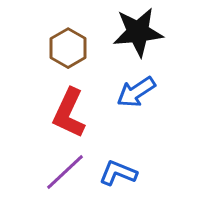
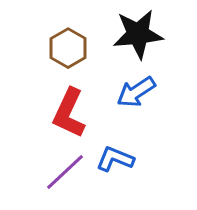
black star: moved 2 px down
blue L-shape: moved 3 px left, 14 px up
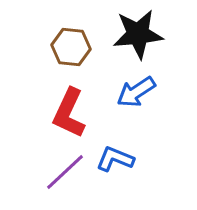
brown hexagon: moved 3 px right, 1 px up; rotated 24 degrees counterclockwise
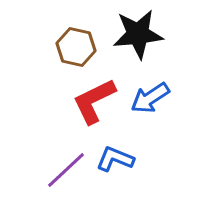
brown hexagon: moved 5 px right; rotated 6 degrees clockwise
blue arrow: moved 14 px right, 6 px down
red L-shape: moved 25 px right, 12 px up; rotated 39 degrees clockwise
purple line: moved 1 px right, 2 px up
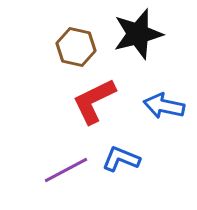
black star: rotated 9 degrees counterclockwise
blue arrow: moved 14 px right, 8 px down; rotated 45 degrees clockwise
blue L-shape: moved 6 px right
purple line: rotated 15 degrees clockwise
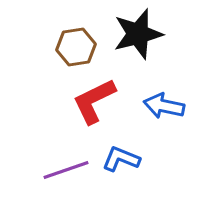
brown hexagon: rotated 21 degrees counterclockwise
purple line: rotated 9 degrees clockwise
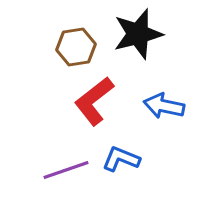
red L-shape: rotated 12 degrees counterclockwise
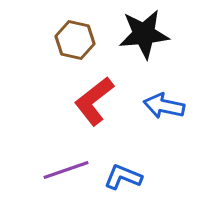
black star: moved 6 px right; rotated 9 degrees clockwise
brown hexagon: moved 1 px left, 7 px up; rotated 21 degrees clockwise
blue L-shape: moved 2 px right, 18 px down
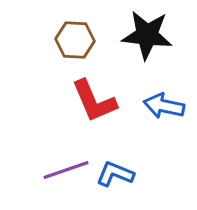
black star: moved 3 px right, 1 px down; rotated 12 degrees clockwise
brown hexagon: rotated 9 degrees counterclockwise
red L-shape: rotated 75 degrees counterclockwise
blue L-shape: moved 8 px left, 3 px up
